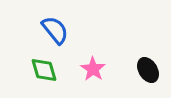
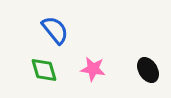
pink star: rotated 25 degrees counterclockwise
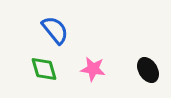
green diamond: moved 1 px up
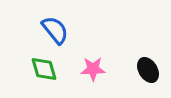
pink star: rotated 10 degrees counterclockwise
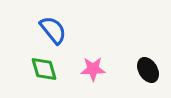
blue semicircle: moved 2 px left
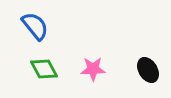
blue semicircle: moved 18 px left, 4 px up
green diamond: rotated 12 degrees counterclockwise
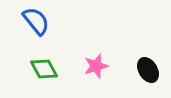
blue semicircle: moved 1 px right, 5 px up
pink star: moved 3 px right, 3 px up; rotated 15 degrees counterclockwise
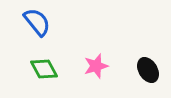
blue semicircle: moved 1 px right, 1 px down
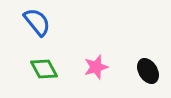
pink star: moved 1 px down
black ellipse: moved 1 px down
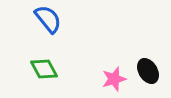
blue semicircle: moved 11 px right, 3 px up
pink star: moved 18 px right, 12 px down
